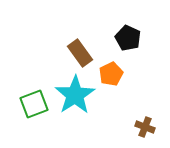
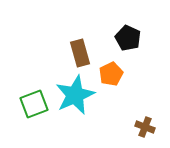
brown rectangle: rotated 20 degrees clockwise
cyan star: rotated 9 degrees clockwise
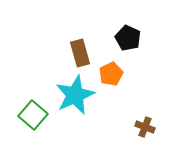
green square: moved 1 px left, 11 px down; rotated 28 degrees counterclockwise
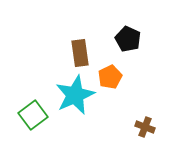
black pentagon: moved 1 px down
brown rectangle: rotated 8 degrees clockwise
orange pentagon: moved 1 px left, 3 px down
green square: rotated 12 degrees clockwise
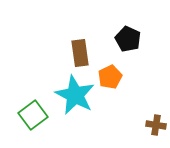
cyan star: rotated 21 degrees counterclockwise
brown cross: moved 11 px right, 2 px up; rotated 12 degrees counterclockwise
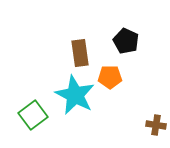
black pentagon: moved 2 px left, 2 px down
orange pentagon: rotated 25 degrees clockwise
